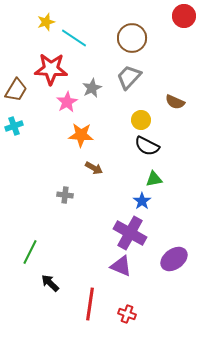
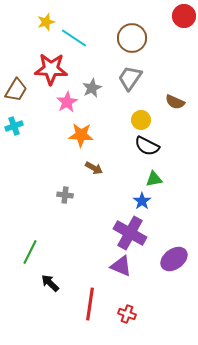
gray trapezoid: moved 1 px right, 1 px down; rotated 8 degrees counterclockwise
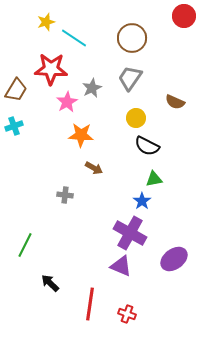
yellow circle: moved 5 px left, 2 px up
green line: moved 5 px left, 7 px up
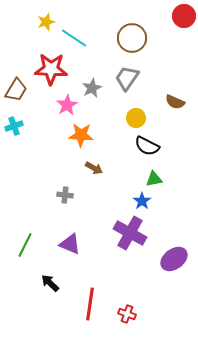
gray trapezoid: moved 3 px left
pink star: moved 3 px down
purple triangle: moved 51 px left, 22 px up
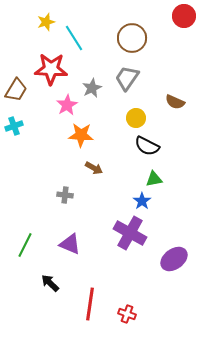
cyan line: rotated 24 degrees clockwise
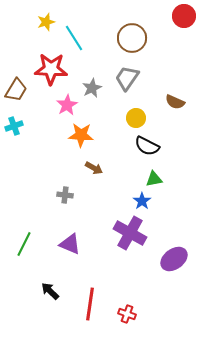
green line: moved 1 px left, 1 px up
black arrow: moved 8 px down
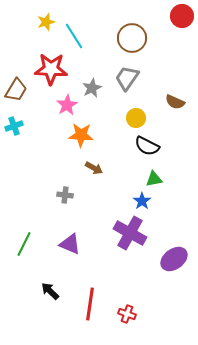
red circle: moved 2 px left
cyan line: moved 2 px up
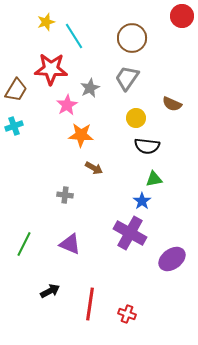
gray star: moved 2 px left
brown semicircle: moved 3 px left, 2 px down
black semicircle: rotated 20 degrees counterclockwise
purple ellipse: moved 2 px left
black arrow: rotated 108 degrees clockwise
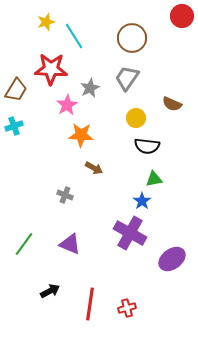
gray cross: rotated 14 degrees clockwise
green line: rotated 10 degrees clockwise
red cross: moved 6 px up; rotated 36 degrees counterclockwise
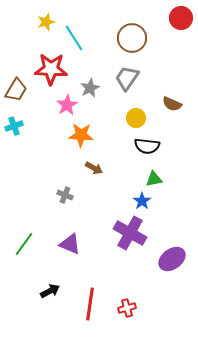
red circle: moved 1 px left, 2 px down
cyan line: moved 2 px down
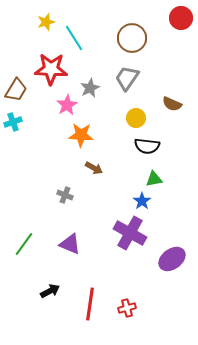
cyan cross: moved 1 px left, 4 px up
